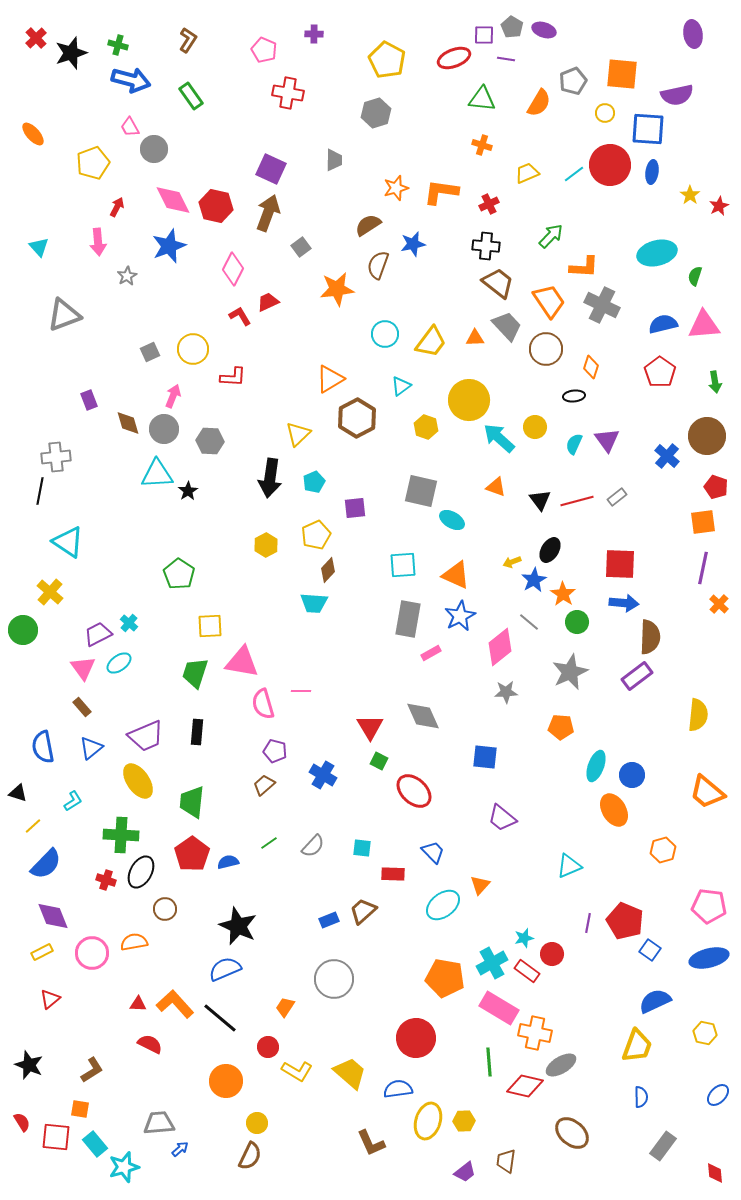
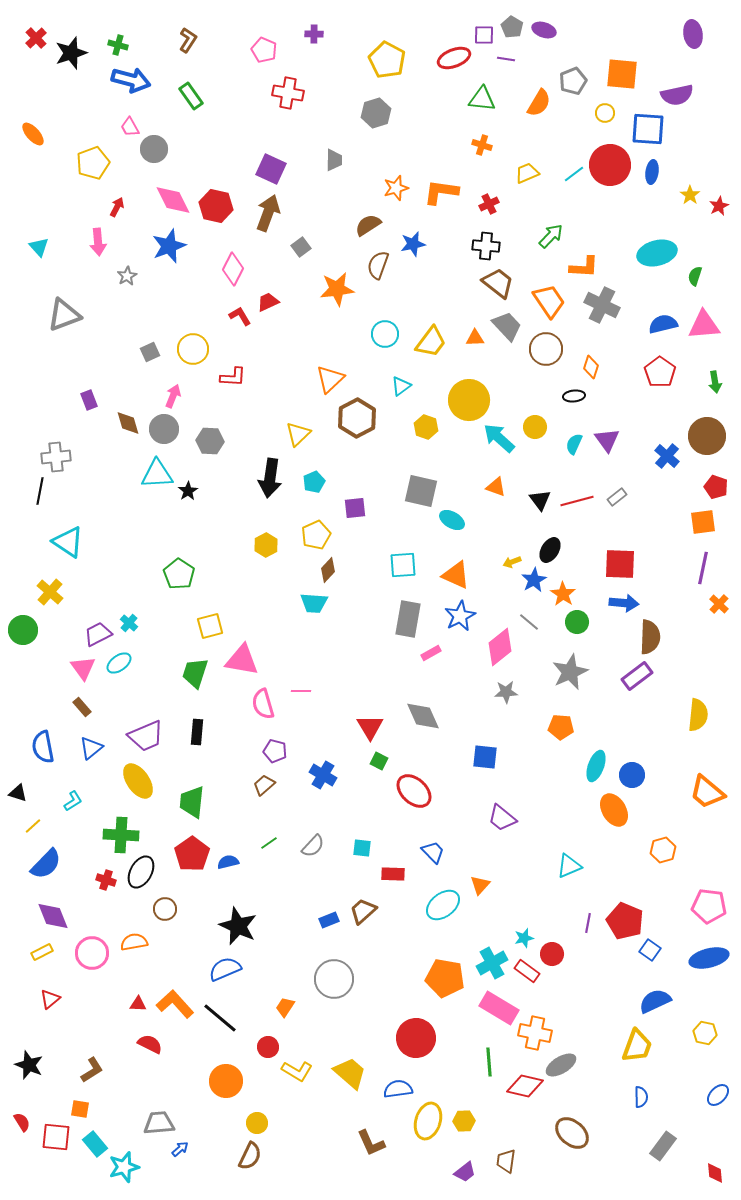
orange triangle at (330, 379): rotated 12 degrees counterclockwise
yellow square at (210, 626): rotated 12 degrees counterclockwise
pink triangle at (242, 662): moved 2 px up
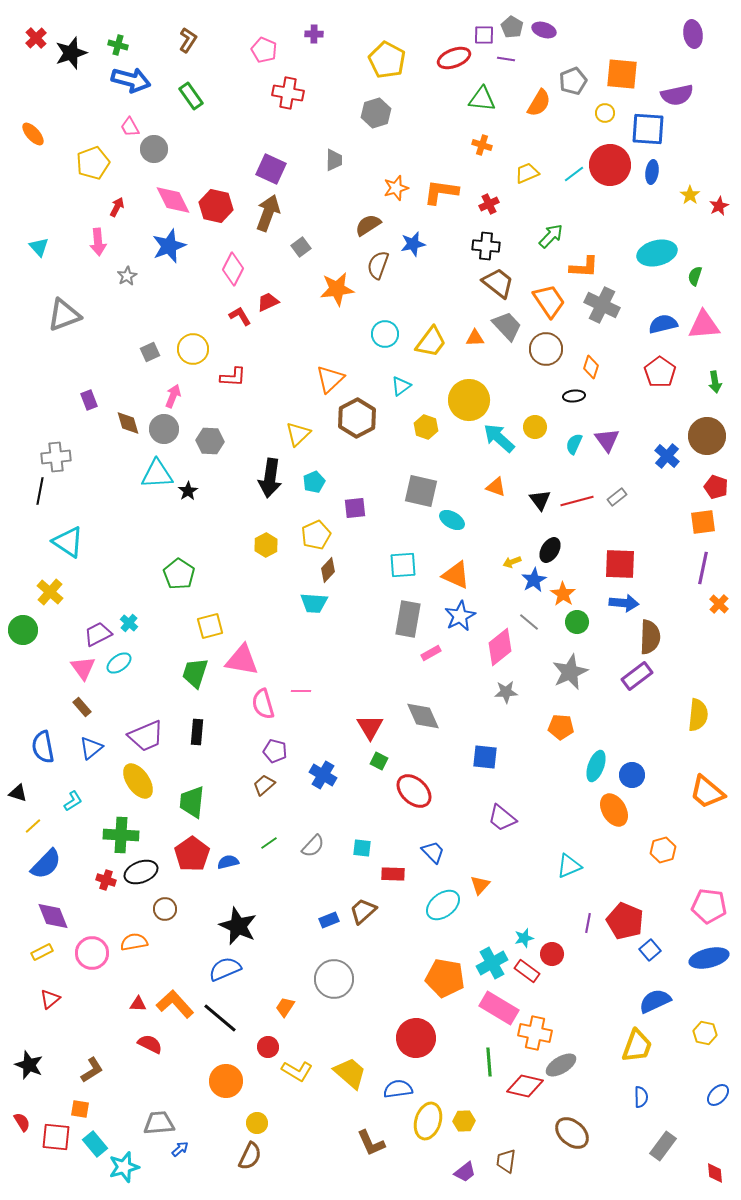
black ellipse at (141, 872): rotated 40 degrees clockwise
blue square at (650, 950): rotated 15 degrees clockwise
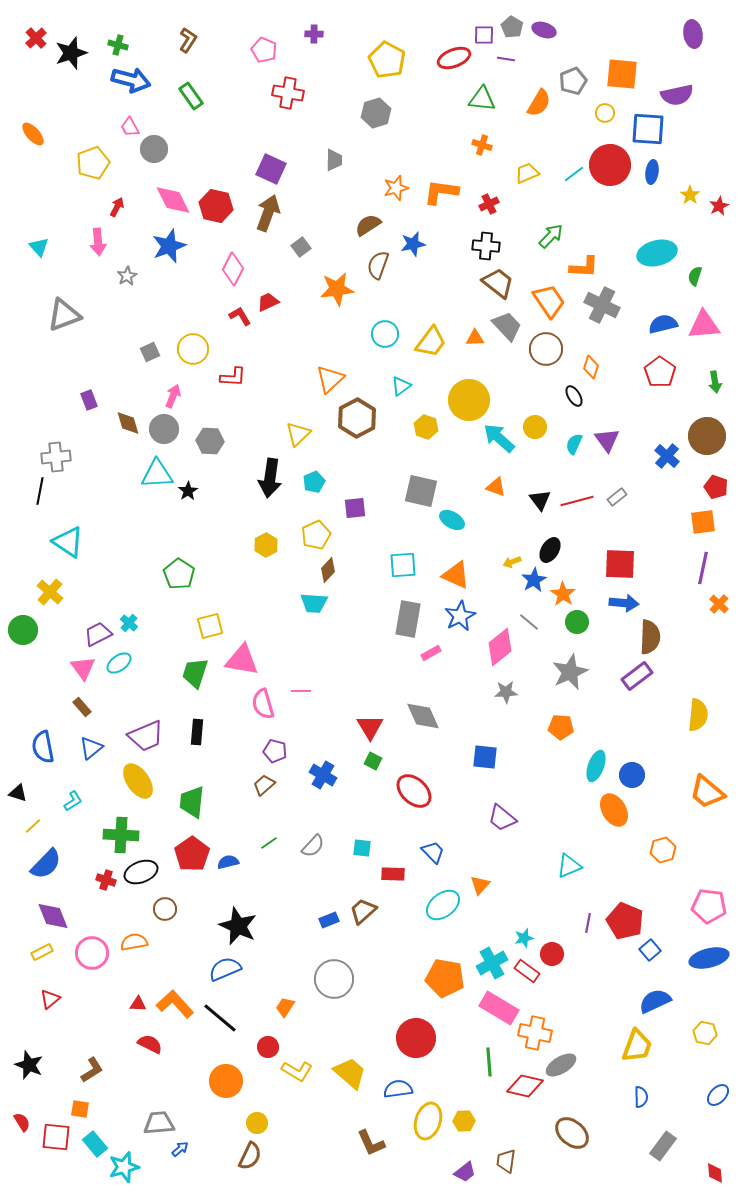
black ellipse at (574, 396): rotated 65 degrees clockwise
green square at (379, 761): moved 6 px left
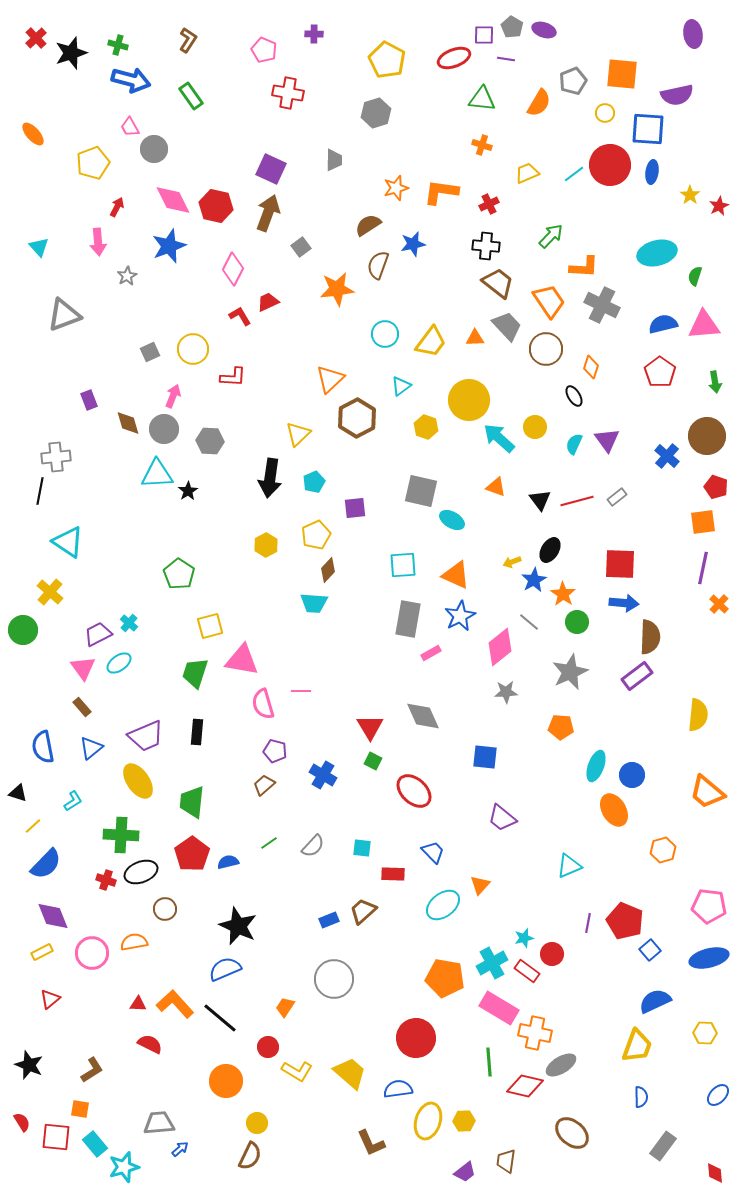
yellow hexagon at (705, 1033): rotated 10 degrees counterclockwise
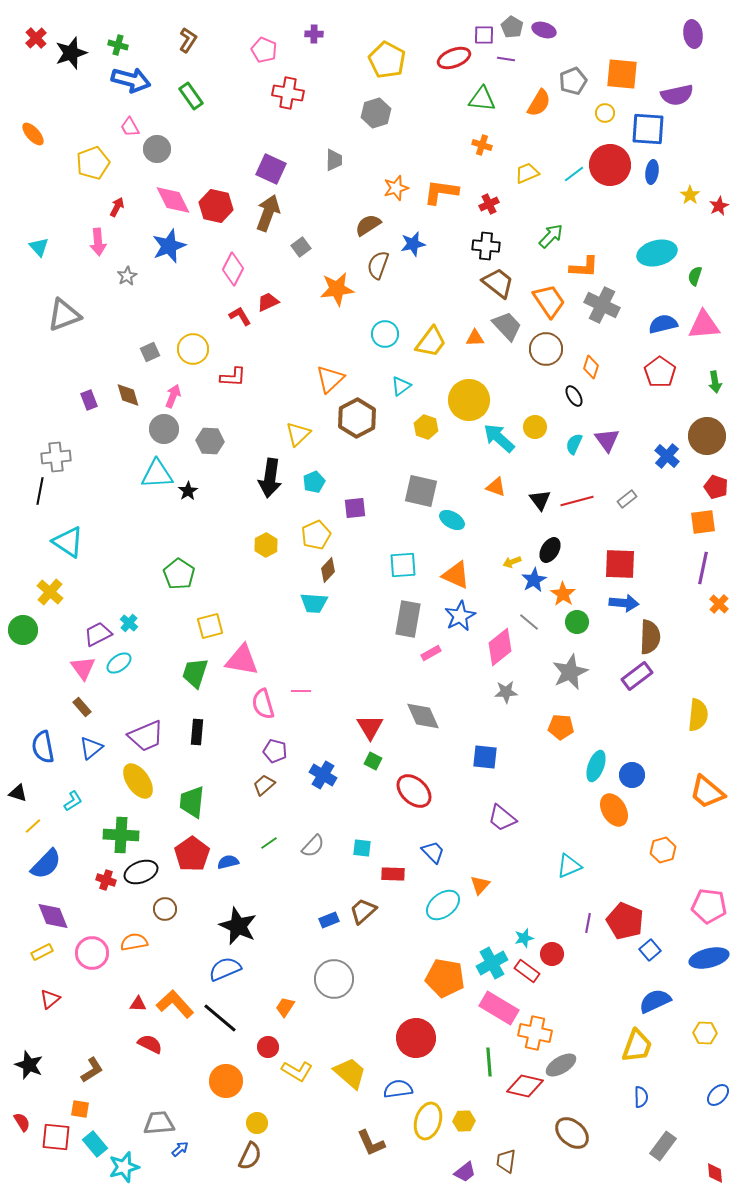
gray circle at (154, 149): moved 3 px right
brown diamond at (128, 423): moved 28 px up
gray rectangle at (617, 497): moved 10 px right, 2 px down
